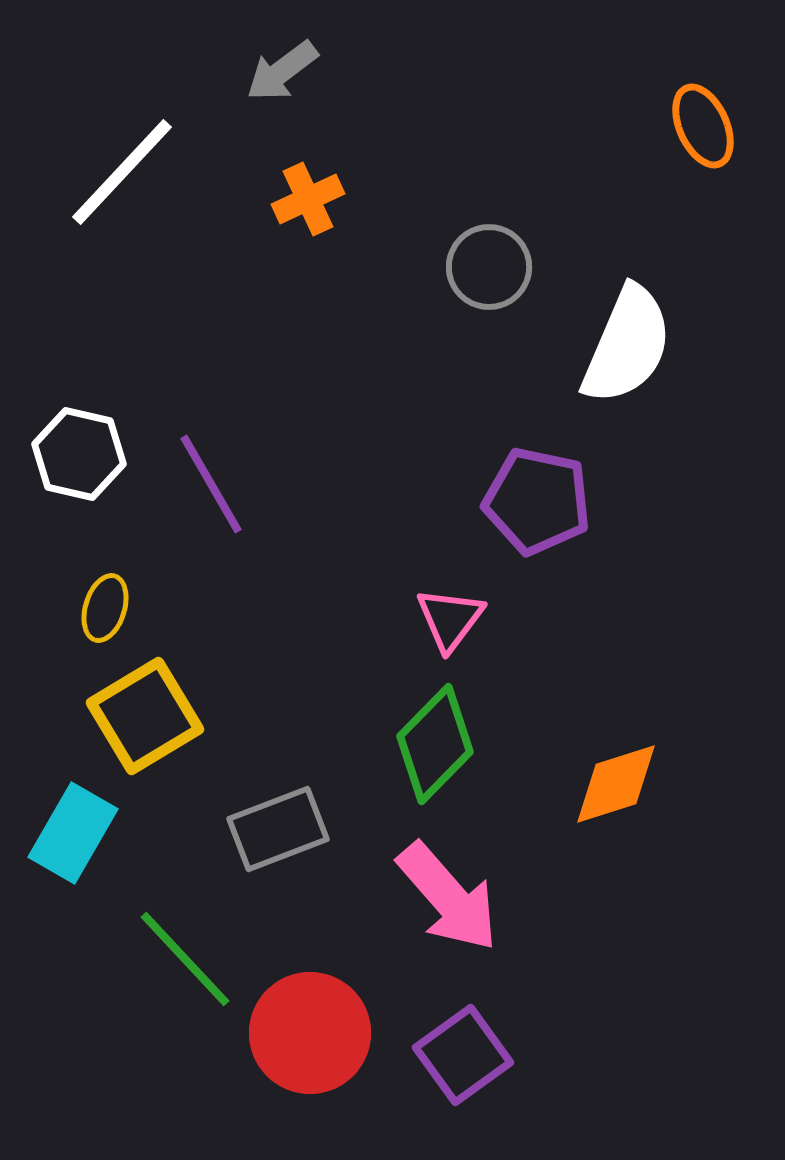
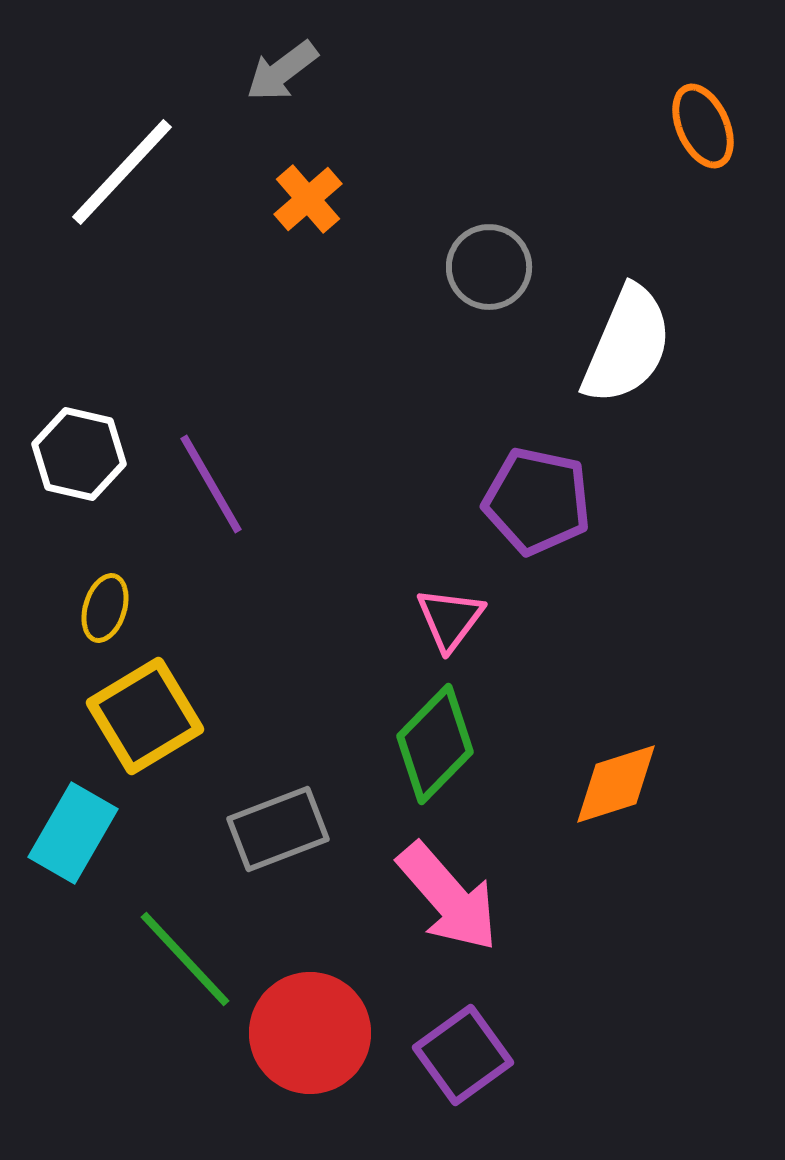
orange cross: rotated 16 degrees counterclockwise
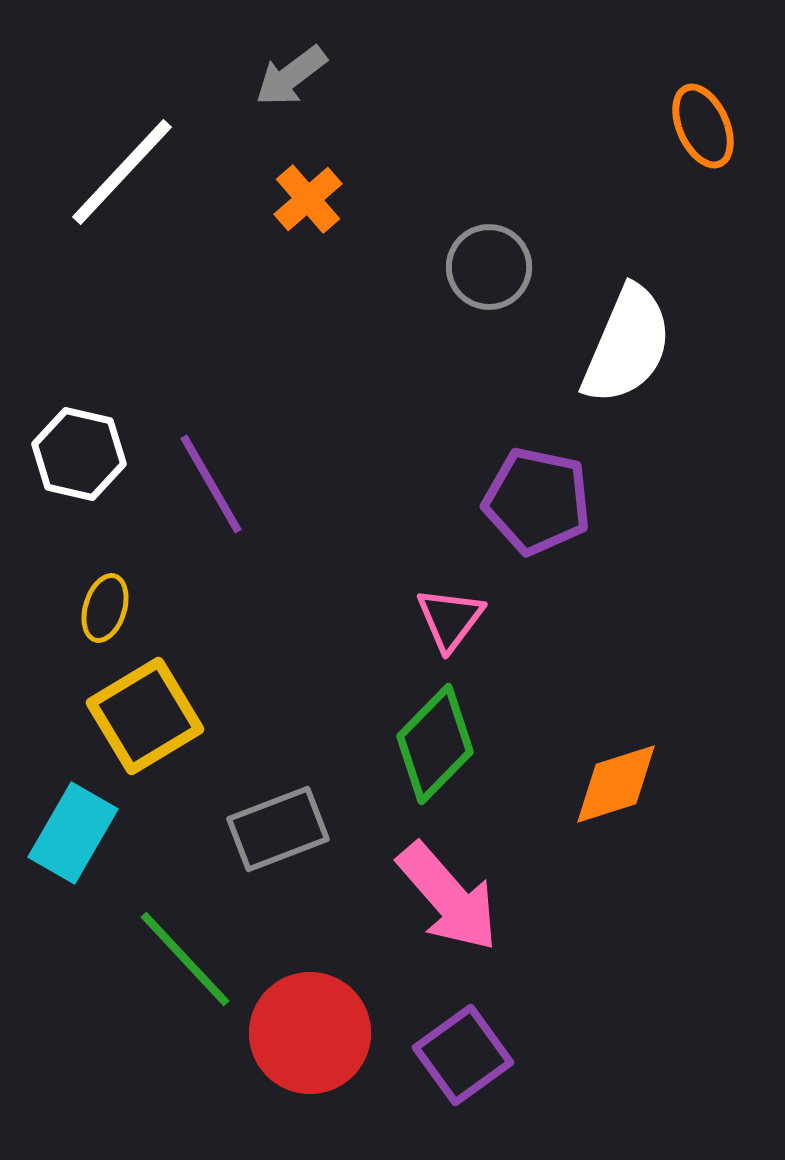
gray arrow: moved 9 px right, 5 px down
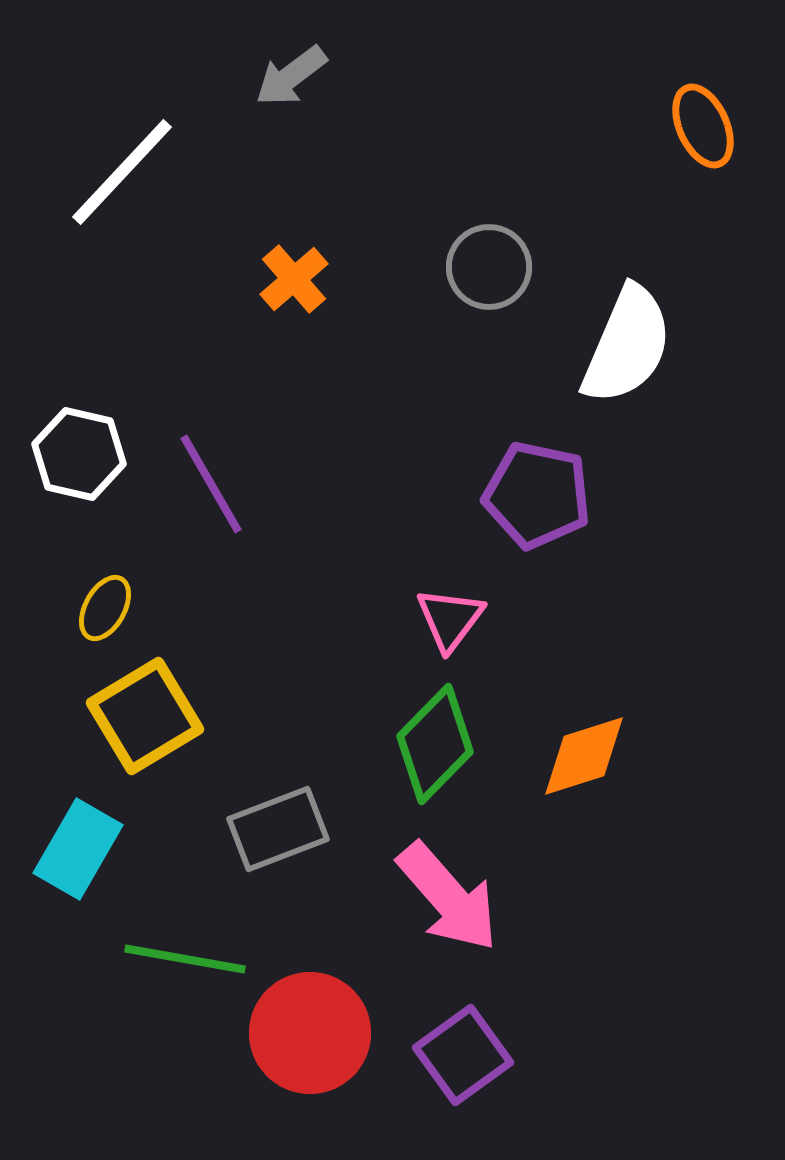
orange cross: moved 14 px left, 80 px down
purple pentagon: moved 6 px up
yellow ellipse: rotated 12 degrees clockwise
orange diamond: moved 32 px left, 28 px up
cyan rectangle: moved 5 px right, 16 px down
green line: rotated 37 degrees counterclockwise
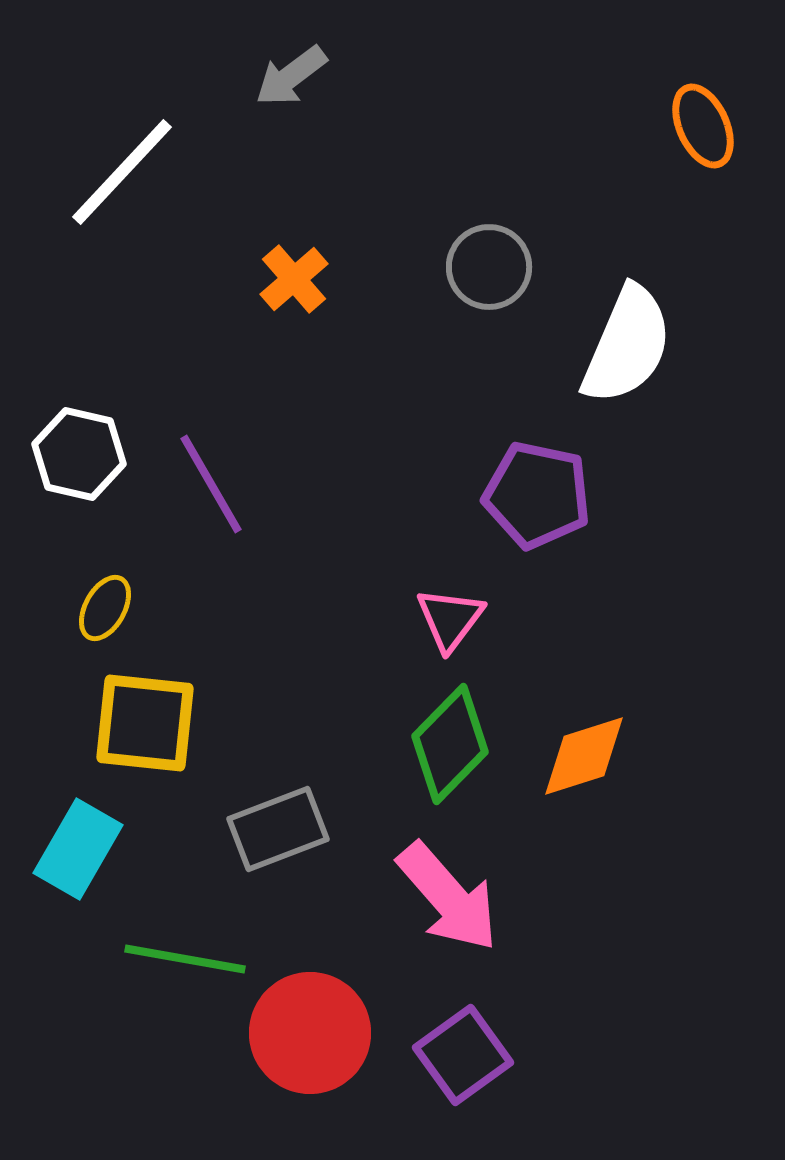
yellow square: moved 7 px down; rotated 37 degrees clockwise
green diamond: moved 15 px right
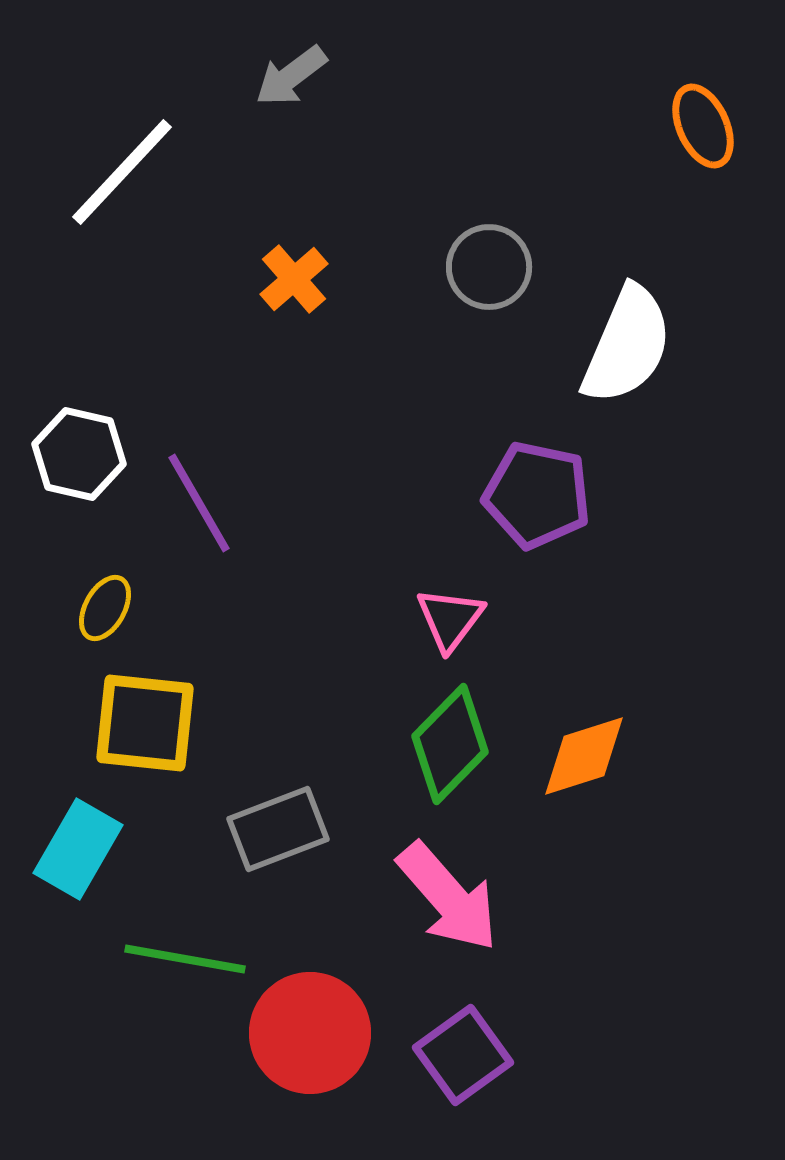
purple line: moved 12 px left, 19 px down
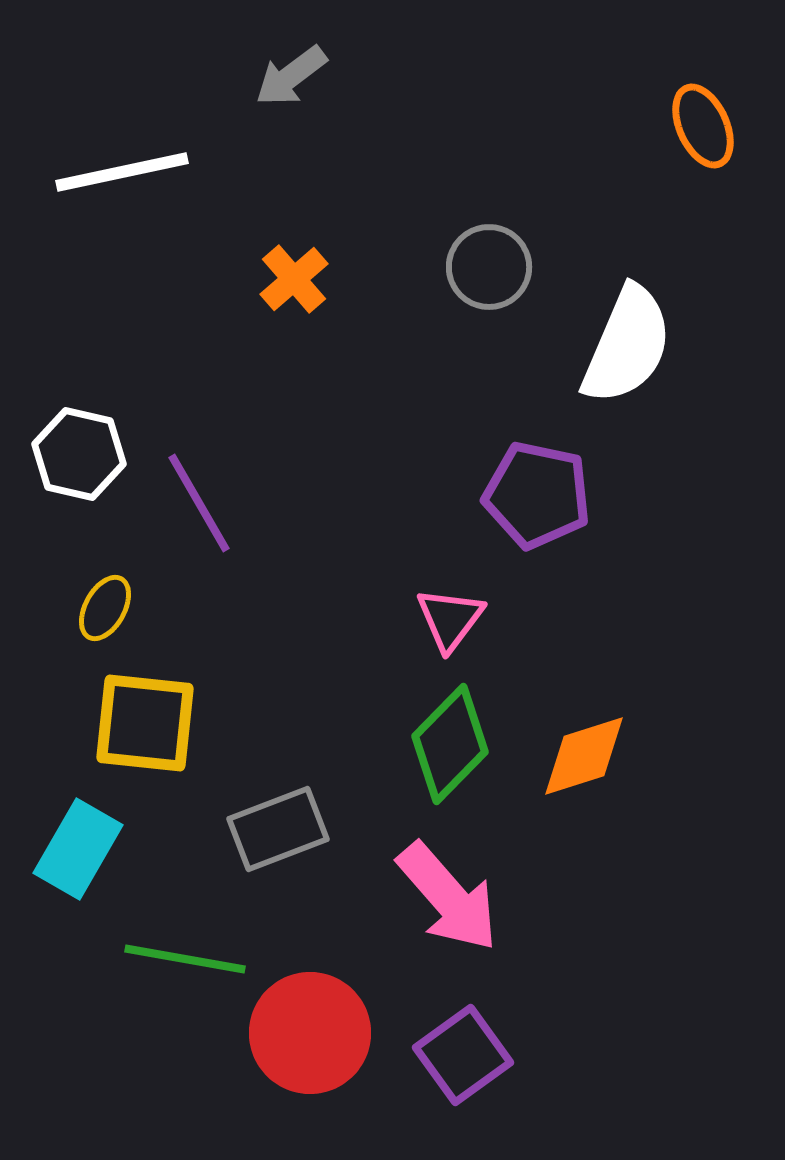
white line: rotated 35 degrees clockwise
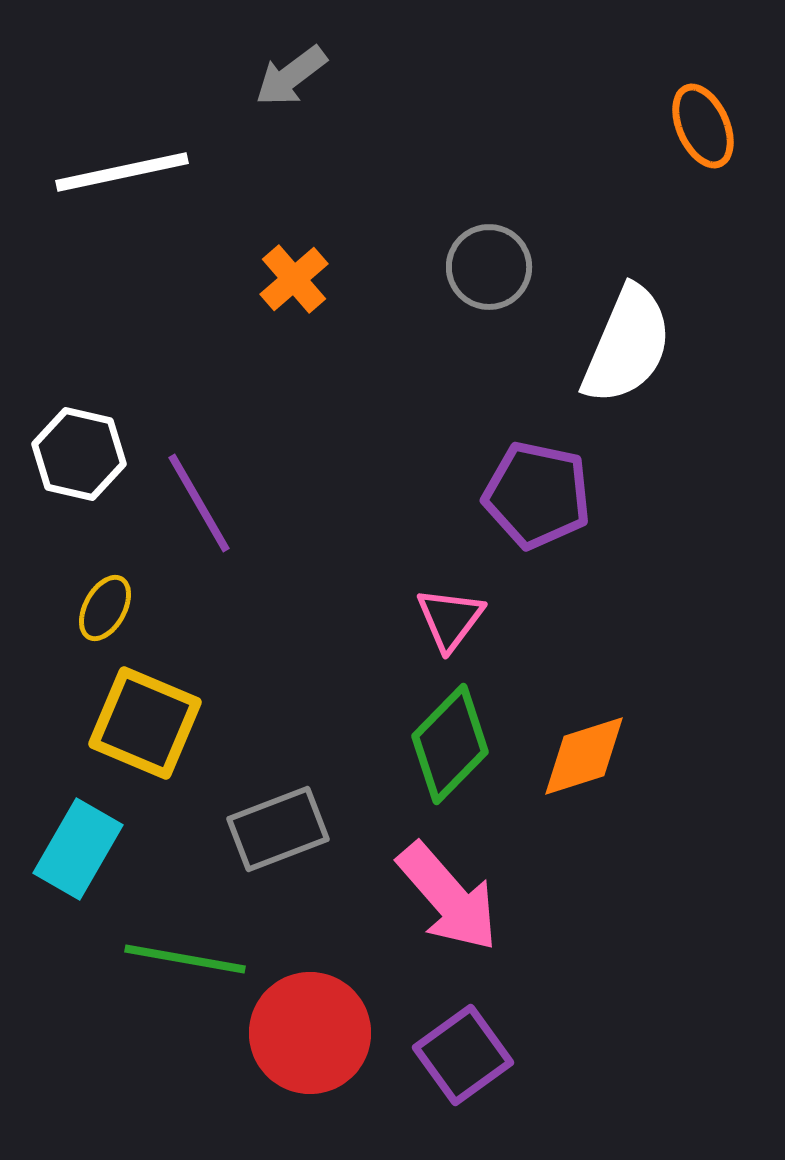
yellow square: rotated 17 degrees clockwise
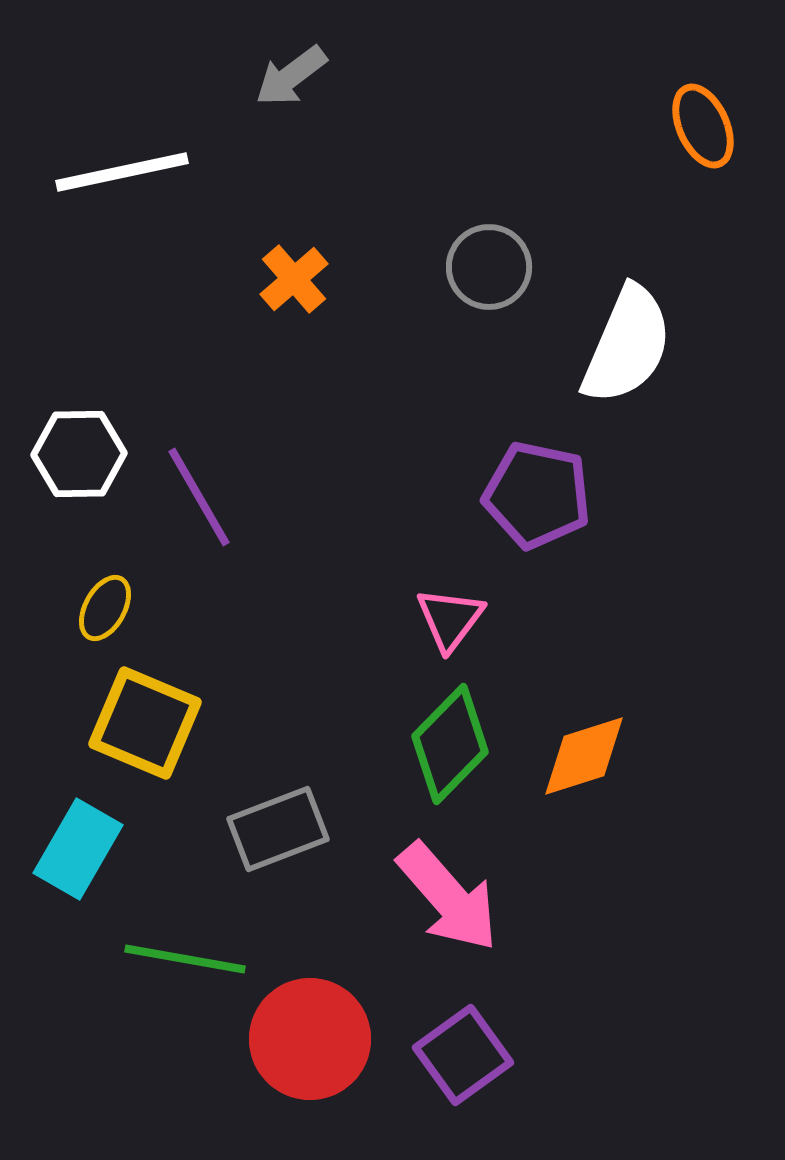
white hexagon: rotated 14 degrees counterclockwise
purple line: moved 6 px up
red circle: moved 6 px down
